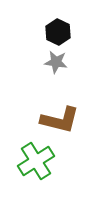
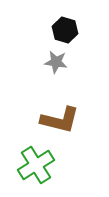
black hexagon: moved 7 px right, 2 px up; rotated 10 degrees counterclockwise
green cross: moved 4 px down
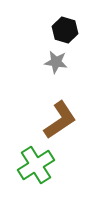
brown L-shape: rotated 48 degrees counterclockwise
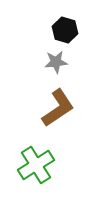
gray star: rotated 15 degrees counterclockwise
brown L-shape: moved 2 px left, 12 px up
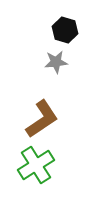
brown L-shape: moved 16 px left, 11 px down
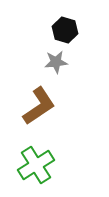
brown L-shape: moved 3 px left, 13 px up
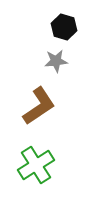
black hexagon: moved 1 px left, 3 px up
gray star: moved 1 px up
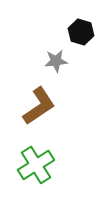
black hexagon: moved 17 px right, 5 px down
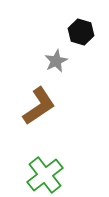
gray star: rotated 20 degrees counterclockwise
green cross: moved 9 px right, 10 px down; rotated 6 degrees counterclockwise
